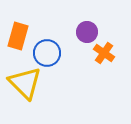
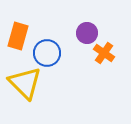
purple circle: moved 1 px down
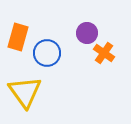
orange rectangle: moved 1 px down
yellow triangle: moved 9 px down; rotated 9 degrees clockwise
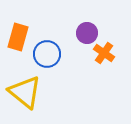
blue circle: moved 1 px down
yellow triangle: rotated 15 degrees counterclockwise
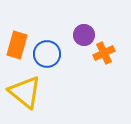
purple circle: moved 3 px left, 2 px down
orange rectangle: moved 1 px left, 8 px down
orange cross: rotated 30 degrees clockwise
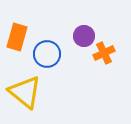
purple circle: moved 1 px down
orange rectangle: moved 8 px up
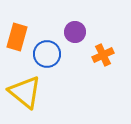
purple circle: moved 9 px left, 4 px up
orange cross: moved 1 px left, 2 px down
